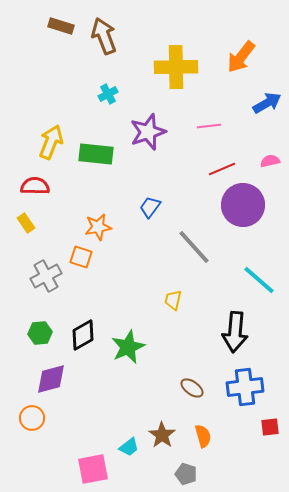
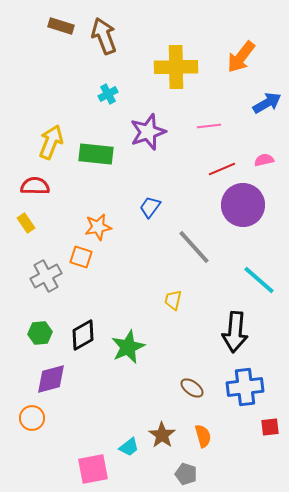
pink semicircle: moved 6 px left, 1 px up
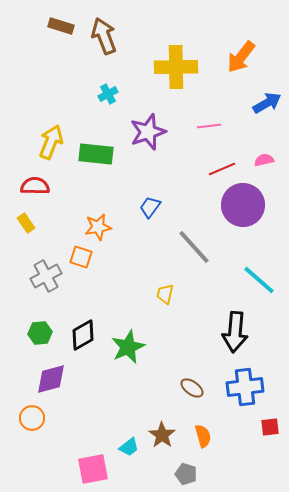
yellow trapezoid: moved 8 px left, 6 px up
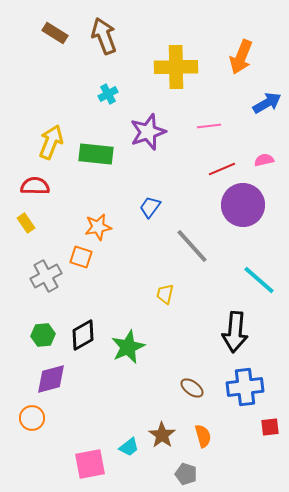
brown rectangle: moved 6 px left, 7 px down; rotated 15 degrees clockwise
orange arrow: rotated 16 degrees counterclockwise
gray line: moved 2 px left, 1 px up
green hexagon: moved 3 px right, 2 px down
pink square: moved 3 px left, 5 px up
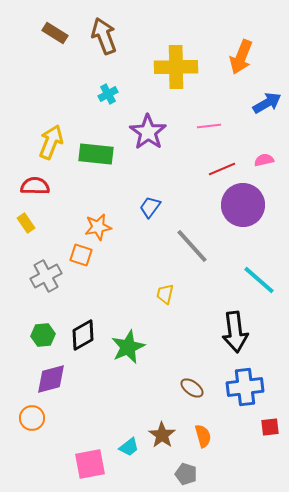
purple star: rotated 18 degrees counterclockwise
orange square: moved 2 px up
black arrow: rotated 12 degrees counterclockwise
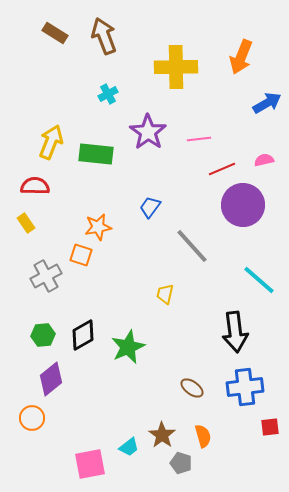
pink line: moved 10 px left, 13 px down
purple diamond: rotated 24 degrees counterclockwise
gray pentagon: moved 5 px left, 11 px up
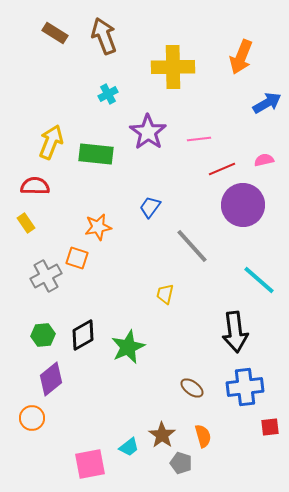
yellow cross: moved 3 px left
orange square: moved 4 px left, 3 px down
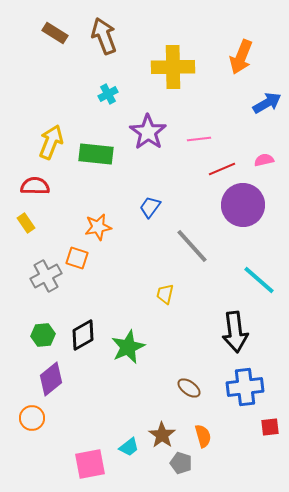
brown ellipse: moved 3 px left
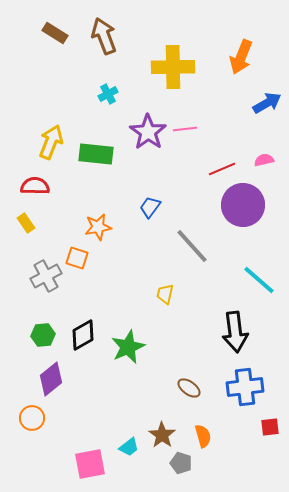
pink line: moved 14 px left, 10 px up
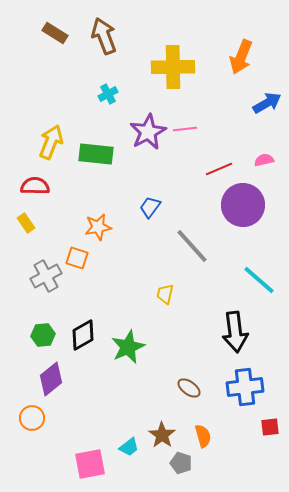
purple star: rotated 9 degrees clockwise
red line: moved 3 px left
